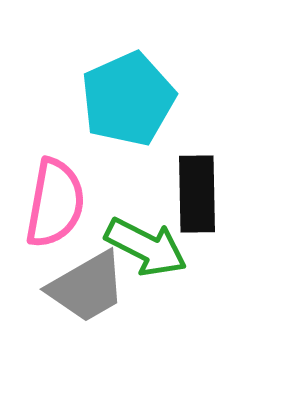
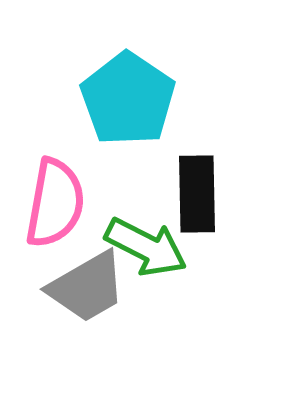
cyan pentagon: rotated 14 degrees counterclockwise
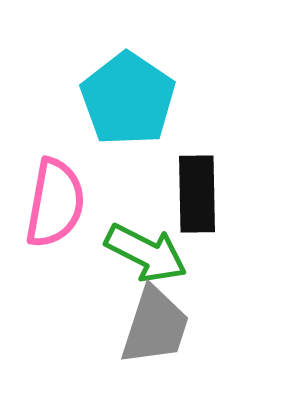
green arrow: moved 6 px down
gray trapezoid: moved 68 px right, 39 px down; rotated 42 degrees counterclockwise
